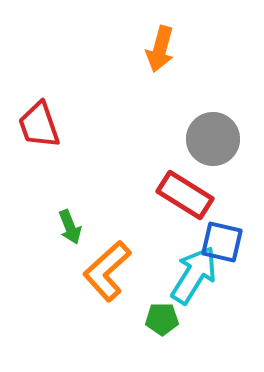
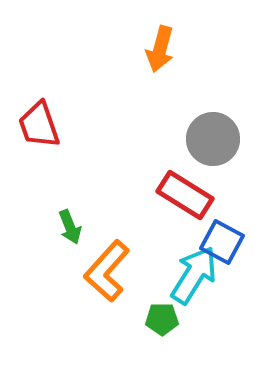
blue square: rotated 15 degrees clockwise
orange L-shape: rotated 6 degrees counterclockwise
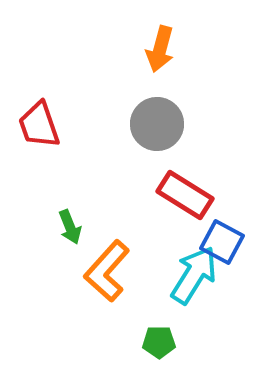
gray circle: moved 56 px left, 15 px up
green pentagon: moved 3 px left, 23 px down
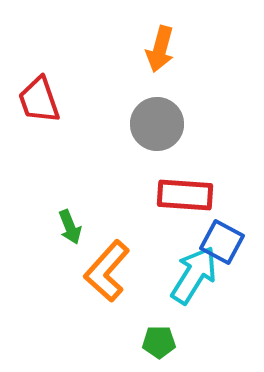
red trapezoid: moved 25 px up
red rectangle: rotated 28 degrees counterclockwise
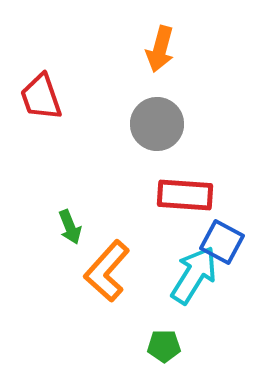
red trapezoid: moved 2 px right, 3 px up
green pentagon: moved 5 px right, 4 px down
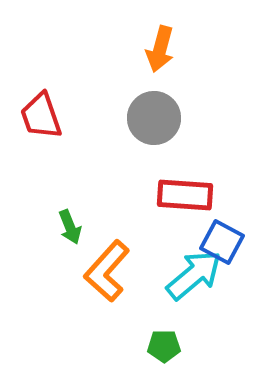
red trapezoid: moved 19 px down
gray circle: moved 3 px left, 6 px up
cyan arrow: rotated 18 degrees clockwise
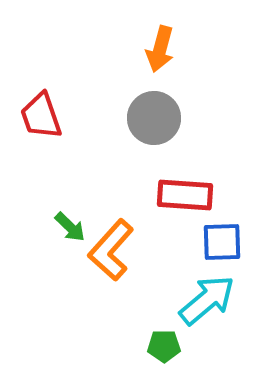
green arrow: rotated 24 degrees counterclockwise
blue square: rotated 30 degrees counterclockwise
orange L-shape: moved 4 px right, 21 px up
cyan arrow: moved 13 px right, 25 px down
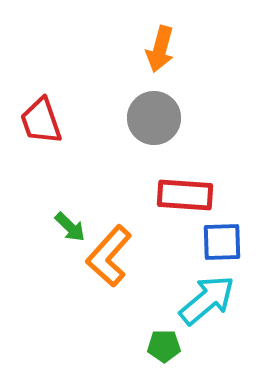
red trapezoid: moved 5 px down
orange L-shape: moved 2 px left, 6 px down
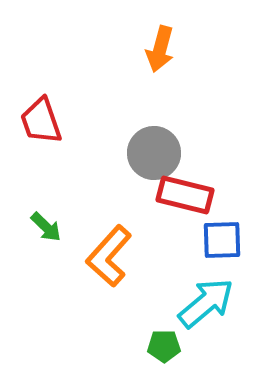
gray circle: moved 35 px down
red rectangle: rotated 10 degrees clockwise
green arrow: moved 24 px left
blue square: moved 2 px up
cyan arrow: moved 1 px left, 3 px down
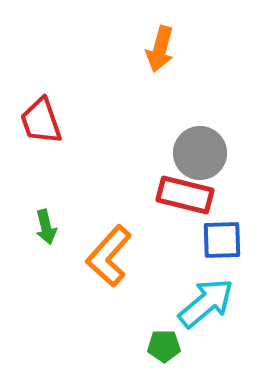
gray circle: moved 46 px right
green arrow: rotated 32 degrees clockwise
